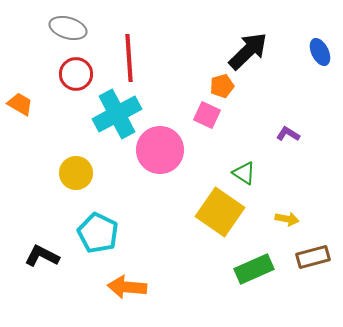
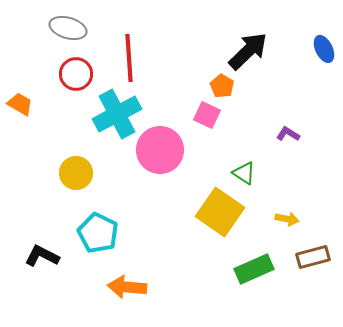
blue ellipse: moved 4 px right, 3 px up
orange pentagon: rotated 25 degrees counterclockwise
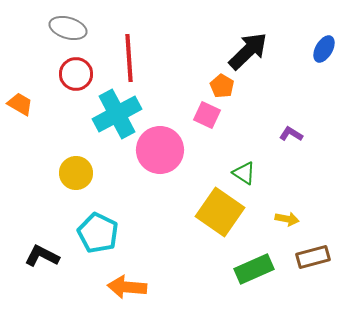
blue ellipse: rotated 56 degrees clockwise
purple L-shape: moved 3 px right
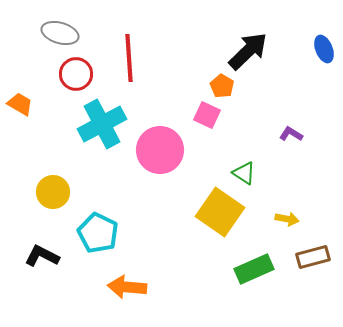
gray ellipse: moved 8 px left, 5 px down
blue ellipse: rotated 52 degrees counterclockwise
cyan cross: moved 15 px left, 10 px down
yellow circle: moved 23 px left, 19 px down
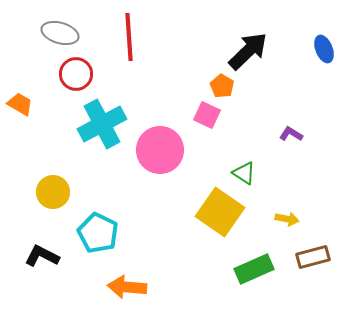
red line: moved 21 px up
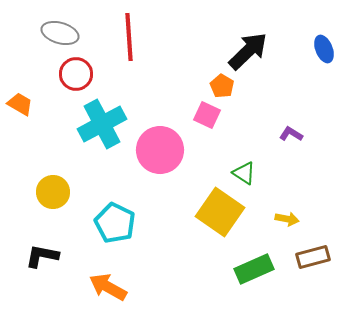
cyan pentagon: moved 17 px right, 10 px up
black L-shape: rotated 16 degrees counterclockwise
orange arrow: moved 19 px left; rotated 24 degrees clockwise
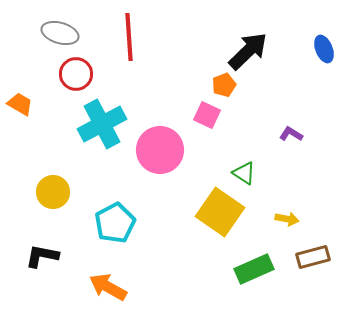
orange pentagon: moved 2 px right, 1 px up; rotated 20 degrees clockwise
cyan pentagon: rotated 18 degrees clockwise
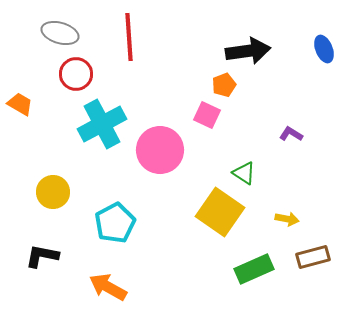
black arrow: rotated 36 degrees clockwise
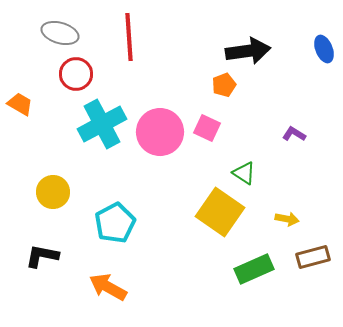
pink square: moved 13 px down
purple L-shape: moved 3 px right
pink circle: moved 18 px up
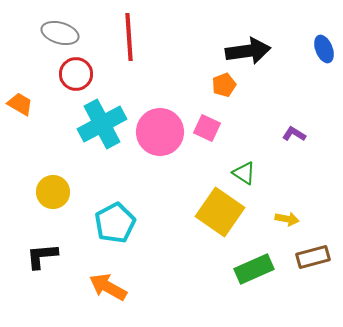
black L-shape: rotated 16 degrees counterclockwise
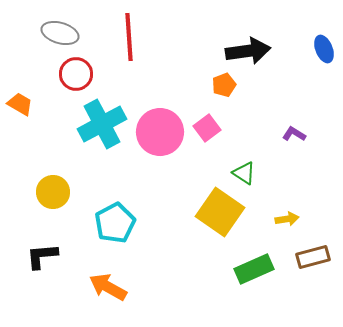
pink square: rotated 28 degrees clockwise
yellow arrow: rotated 20 degrees counterclockwise
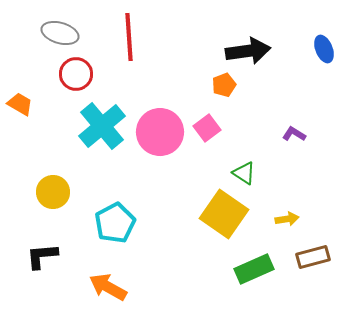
cyan cross: moved 2 px down; rotated 12 degrees counterclockwise
yellow square: moved 4 px right, 2 px down
